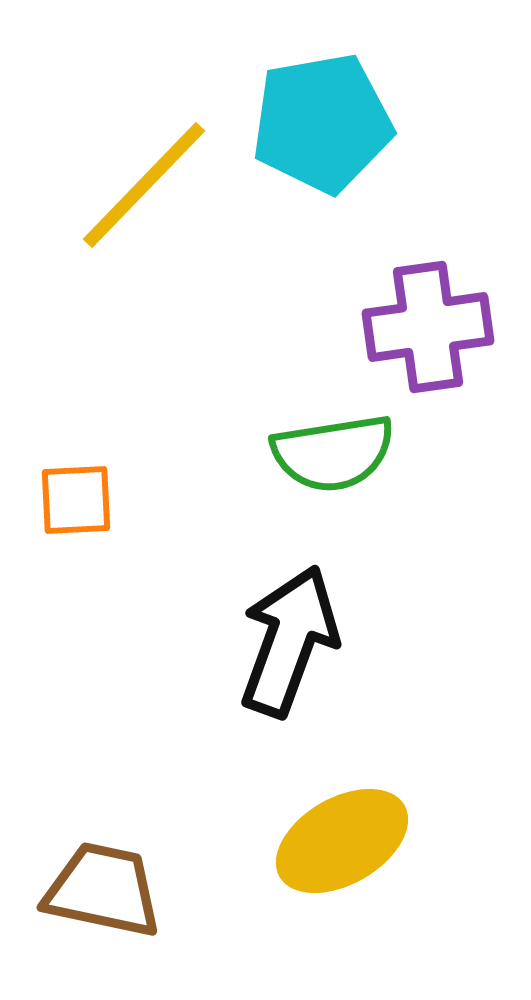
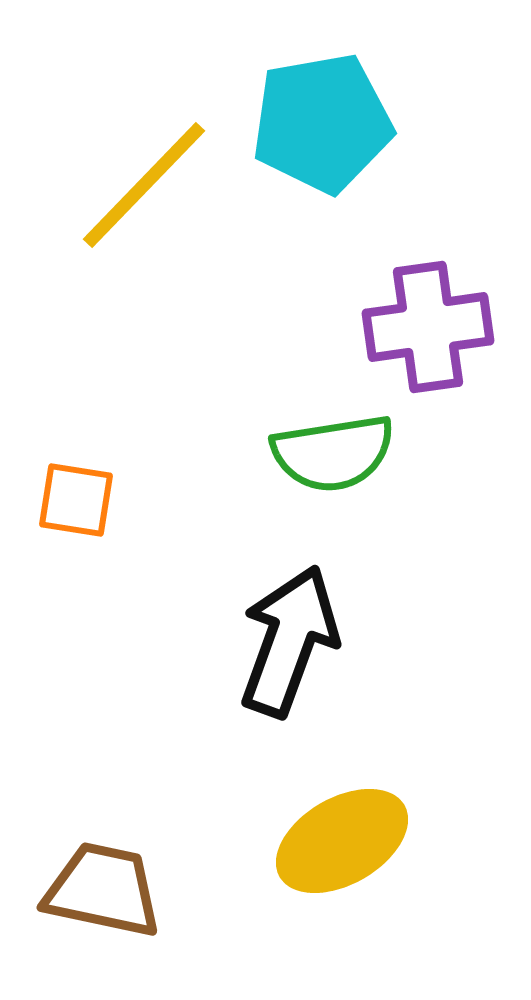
orange square: rotated 12 degrees clockwise
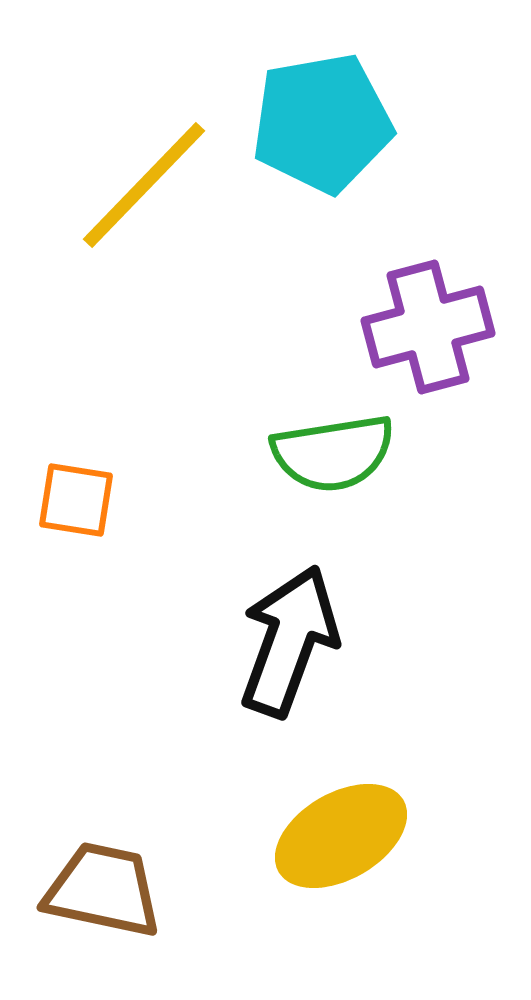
purple cross: rotated 7 degrees counterclockwise
yellow ellipse: moved 1 px left, 5 px up
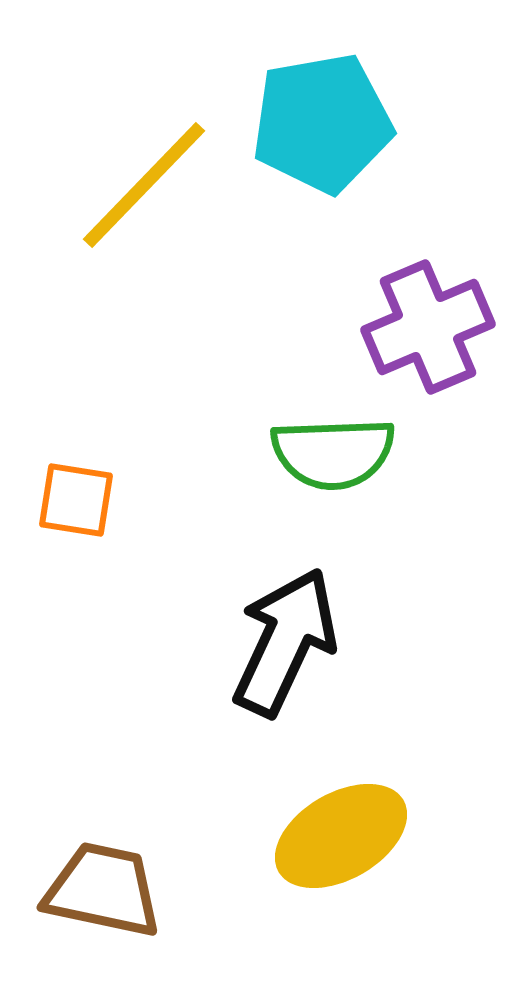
purple cross: rotated 8 degrees counterclockwise
green semicircle: rotated 7 degrees clockwise
black arrow: moved 4 px left, 1 px down; rotated 5 degrees clockwise
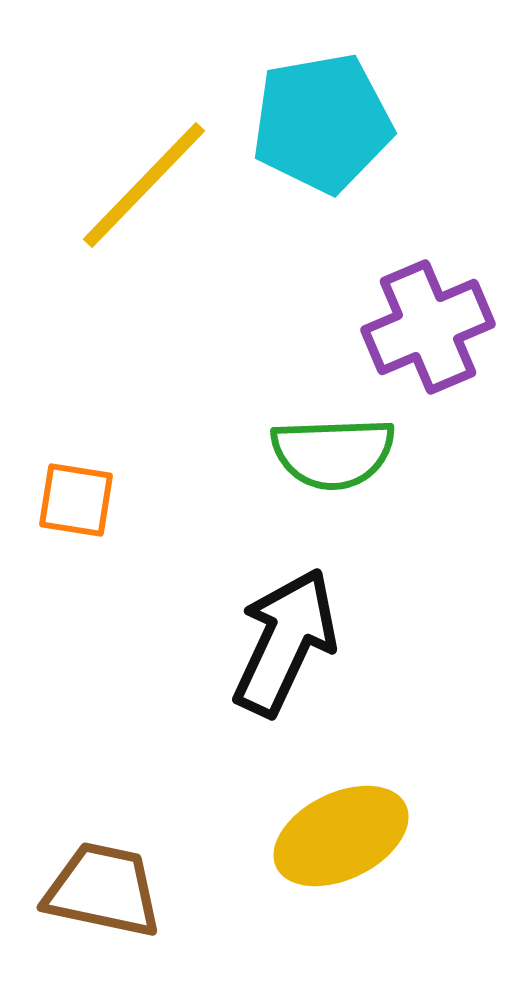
yellow ellipse: rotated 4 degrees clockwise
